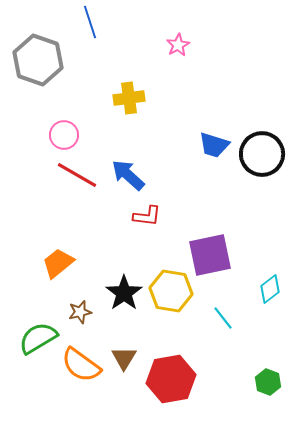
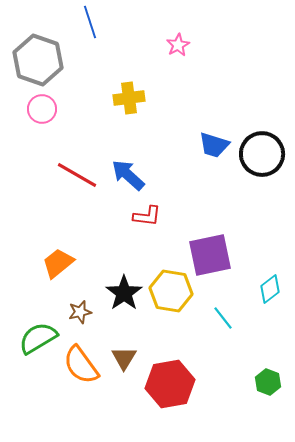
pink circle: moved 22 px left, 26 px up
orange semicircle: rotated 18 degrees clockwise
red hexagon: moved 1 px left, 5 px down
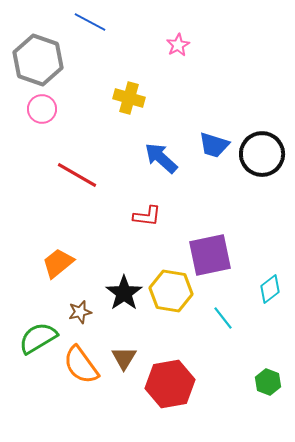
blue line: rotated 44 degrees counterclockwise
yellow cross: rotated 24 degrees clockwise
blue arrow: moved 33 px right, 17 px up
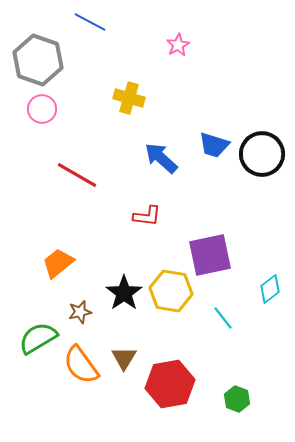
green hexagon: moved 31 px left, 17 px down
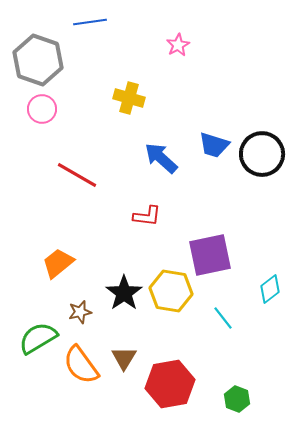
blue line: rotated 36 degrees counterclockwise
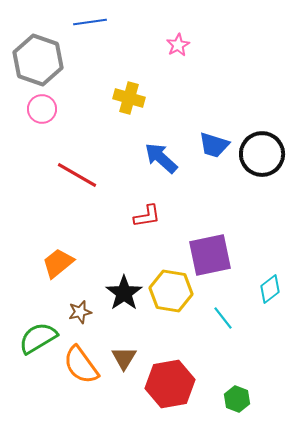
red L-shape: rotated 16 degrees counterclockwise
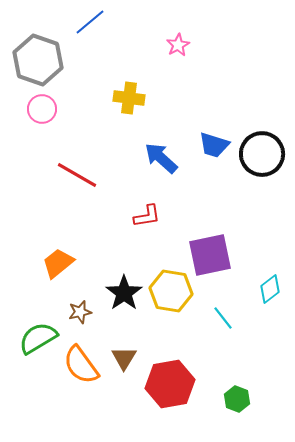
blue line: rotated 32 degrees counterclockwise
yellow cross: rotated 8 degrees counterclockwise
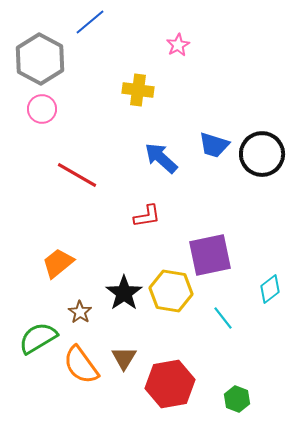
gray hexagon: moved 2 px right, 1 px up; rotated 9 degrees clockwise
yellow cross: moved 9 px right, 8 px up
brown star: rotated 25 degrees counterclockwise
